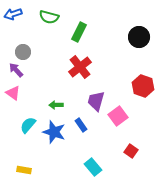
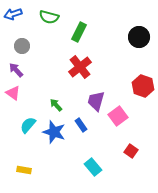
gray circle: moved 1 px left, 6 px up
green arrow: rotated 48 degrees clockwise
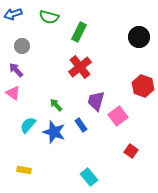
cyan rectangle: moved 4 px left, 10 px down
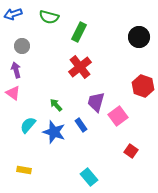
purple arrow: rotated 28 degrees clockwise
purple trapezoid: moved 1 px down
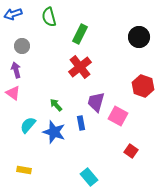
green semicircle: rotated 60 degrees clockwise
green rectangle: moved 1 px right, 2 px down
pink square: rotated 24 degrees counterclockwise
blue rectangle: moved 2 px up; rotated 24 degrees clockwise
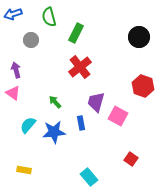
green rectangle: moved 4 px left, 1 px up
gray circle: moved 9 px right, 6 px up
green arrow: moved 1 px left, 3 px up
blue star: rotated 25 degrees counterclockwise
red square: moved 8 px down
